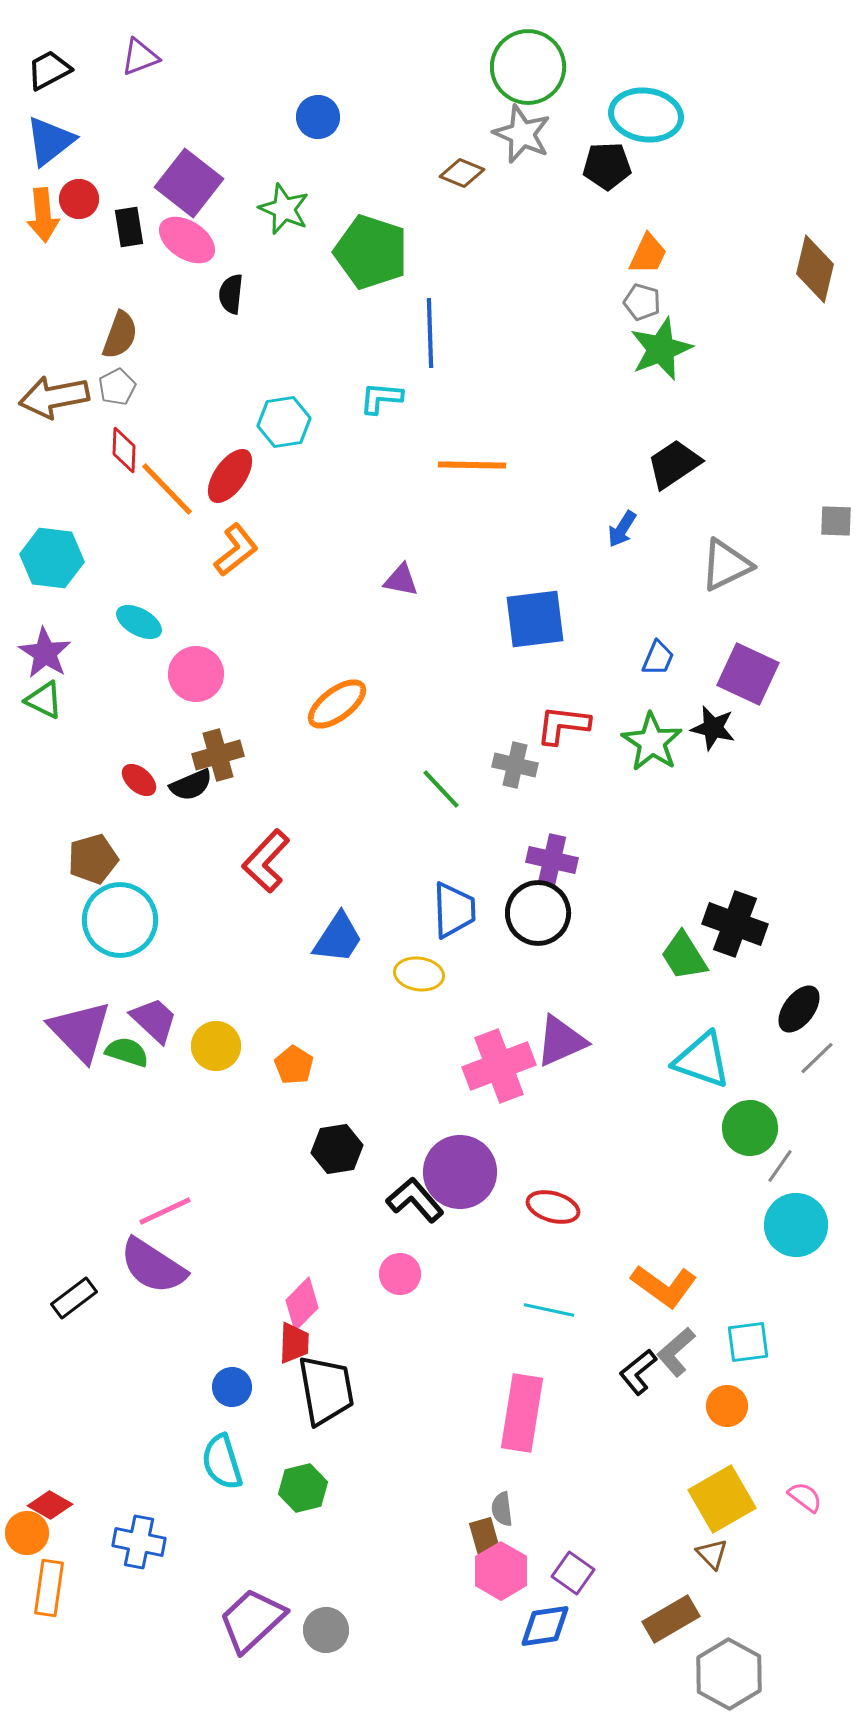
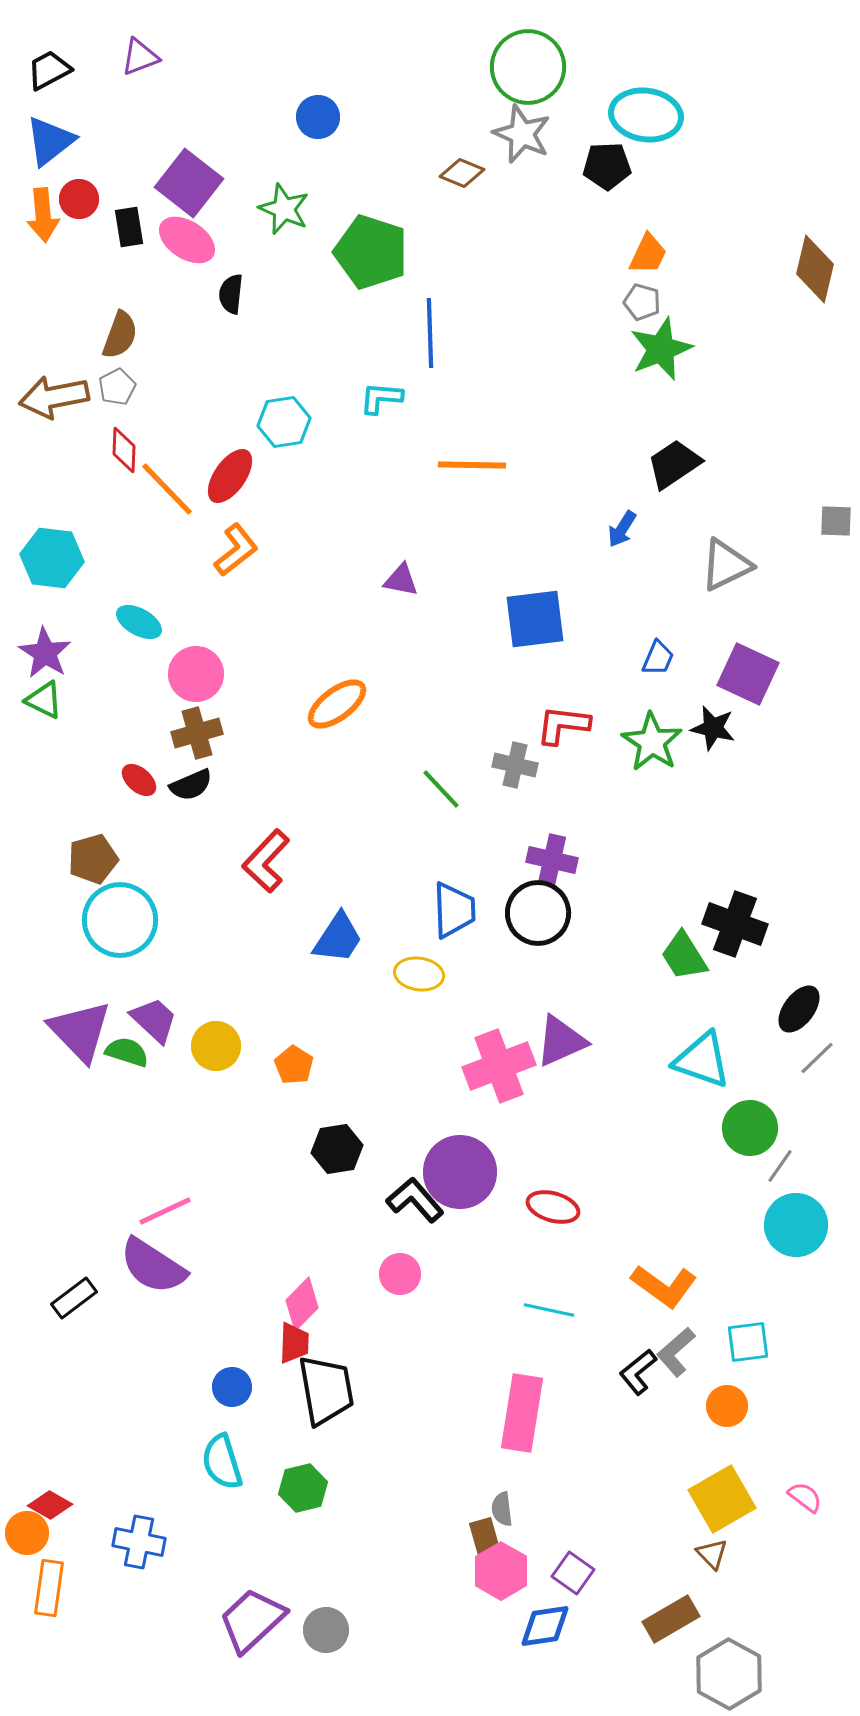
brown cross at (218, 755): moved 21 px left, 22 px up
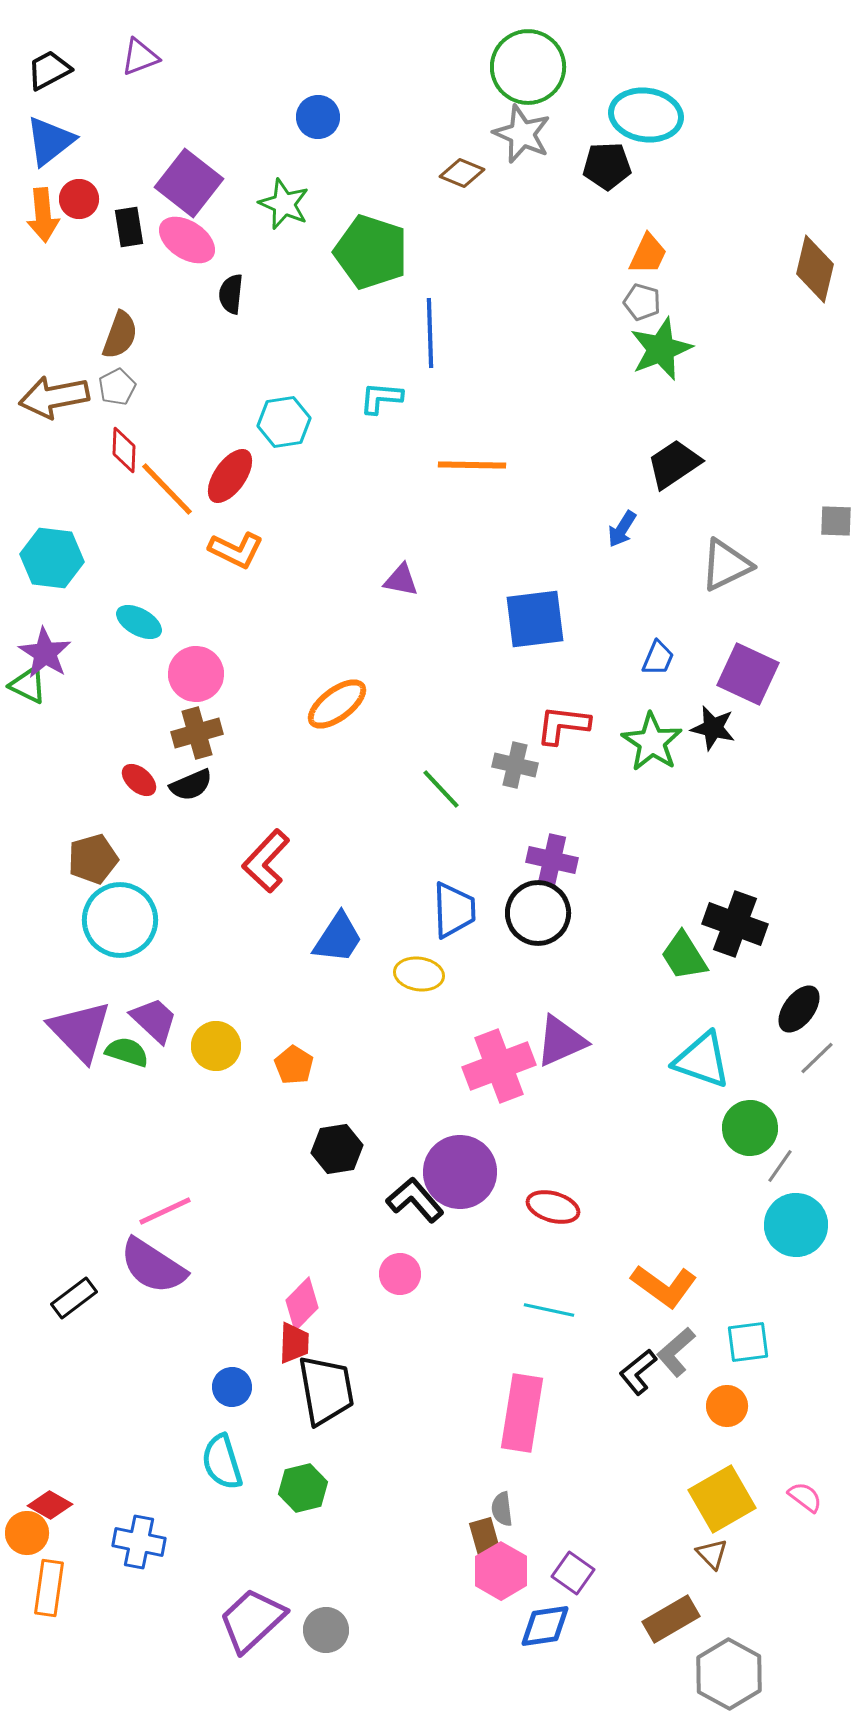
green star at (284, 209): moved 5 px up
orange L-shape at (236, 550): rotated 64 degrees clockwise
green triangle at (44, 700): moved 16 px left, 15 px up
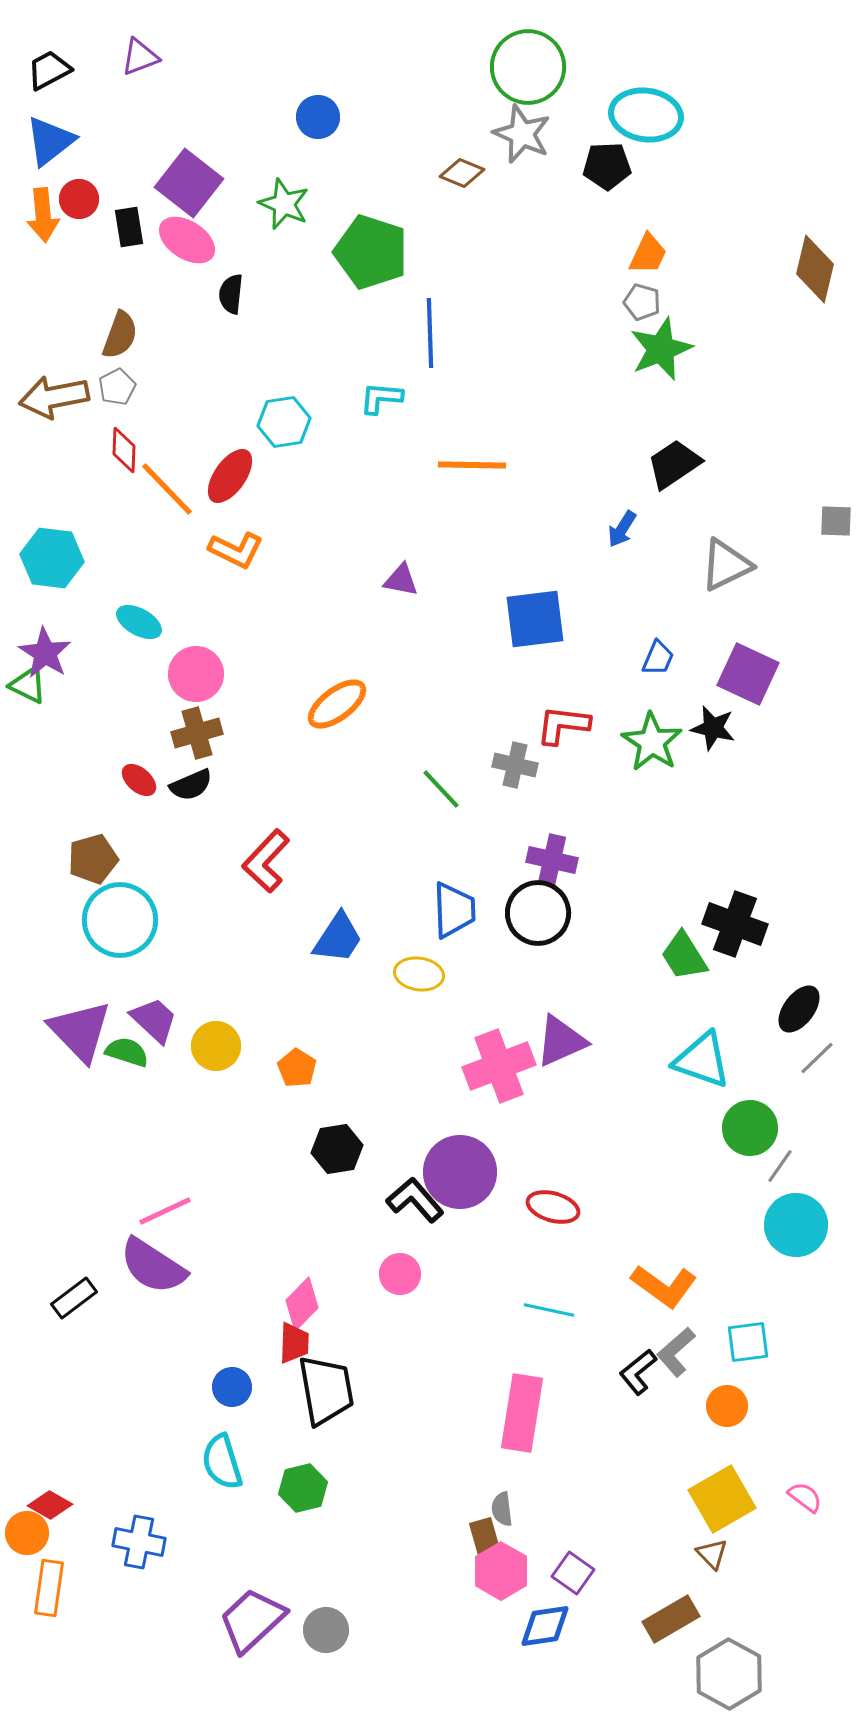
orange pentagon at (294, 1065): moved 3 px right, 3 px down
